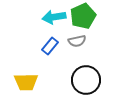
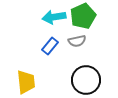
yellow trapezoid: rotated 95 degrees counterclockwise
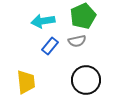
cyan arrow: moved 11 px left, 4 px down
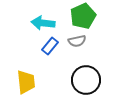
cyan arrow: moved 2 px down; rotated 15 degrees clockwise
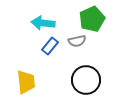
green pentagon: moved 9 px right, 3 px down
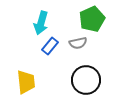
cyan arrow: moved 2 px left; rotated 80 degrees counterclockwise
gray semicircle: moved 1 px right, 2 px down
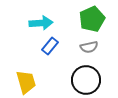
cyan arrow: rotated 110 degrees counterclockwise
gray semicircle: moved 11 px right, 4 px down
yellow trapezoid: rotated 10 degrees counterclockwise
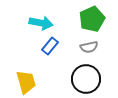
cyan arrow: rotated 15 degrees clockwise
black circle: moved 1 px up
